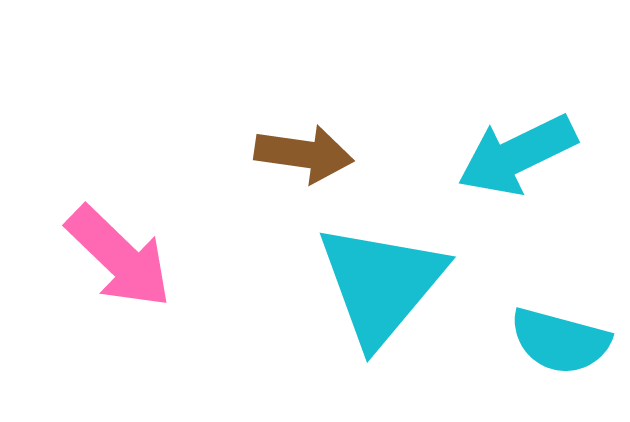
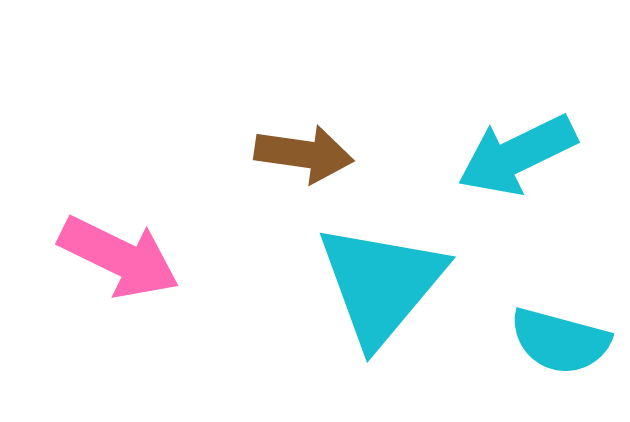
pink arrow: rotated 18 degrees counterclockwise
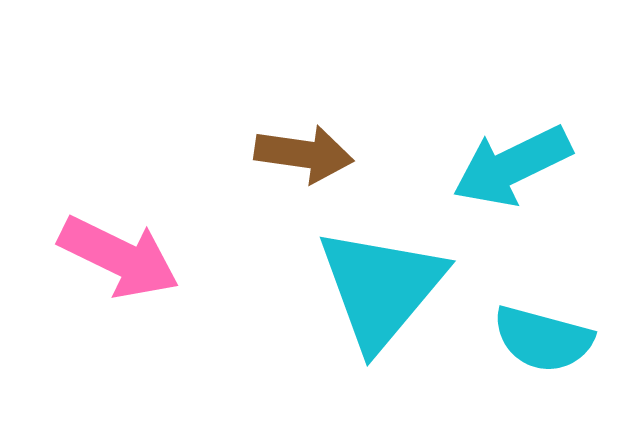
cyan arrow: moved 5 px left, 11 px down
cyan triangle: moved 4 px down
cyan semicircle: moved 17 px left, 2 px up
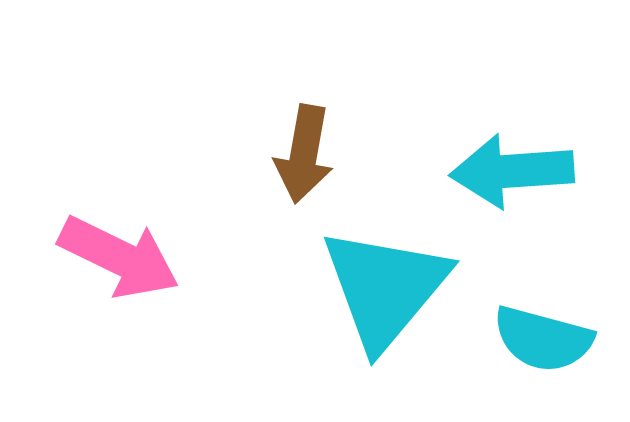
brown arrow: rotated 92 degrees clockwise
cyan arrow: moved 5 px down; rotated 22 degrees clockwise
cyan triangle: moved 4 px right
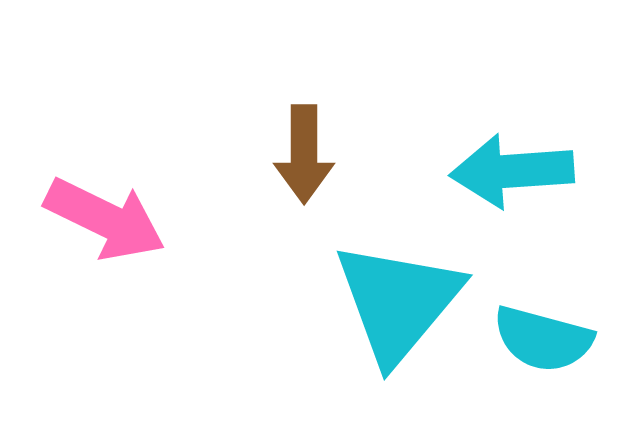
brown arrow: rotated 10 degrees counterclockwise
pink arrow: moved 14 px left, 38 px up
cyan triangle: moved 13 px right, 14 px down
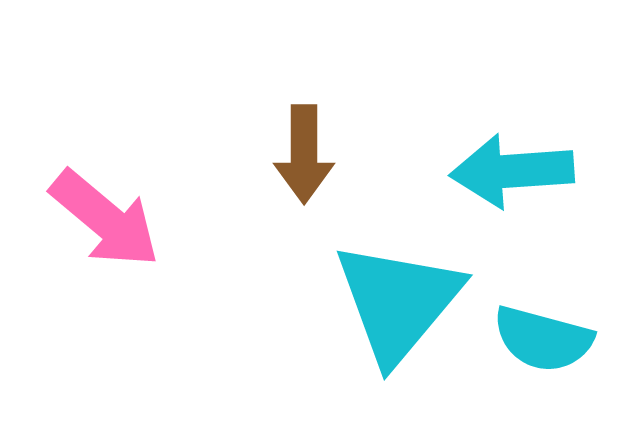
pink arrow: rotated 14 degrees clockwise
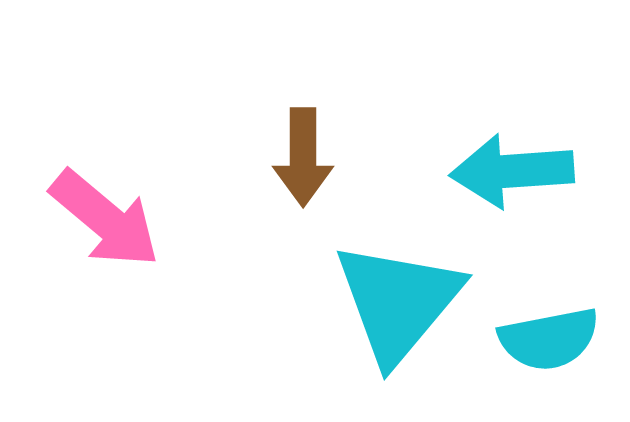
brown arrow: moved 1 px left, 3 px down
cyan semicircle: moved 6 px right; rotated 26 degrees counterclockwise
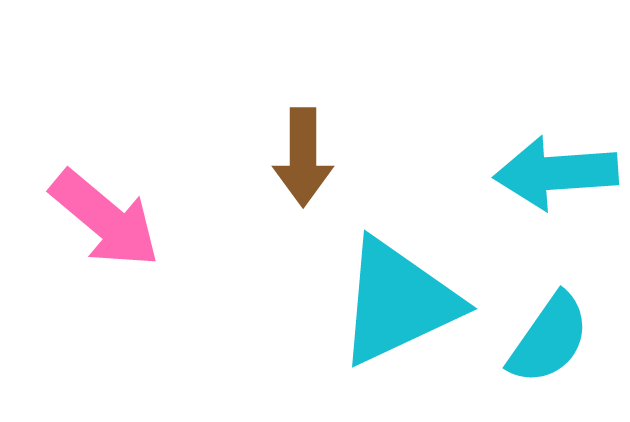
cyan arrow: moved 44 px right, 2 px down
cyan triangle: rotated 25 degrees clockwise
cyan semicircle: rotated 44 degrees counterclockwise
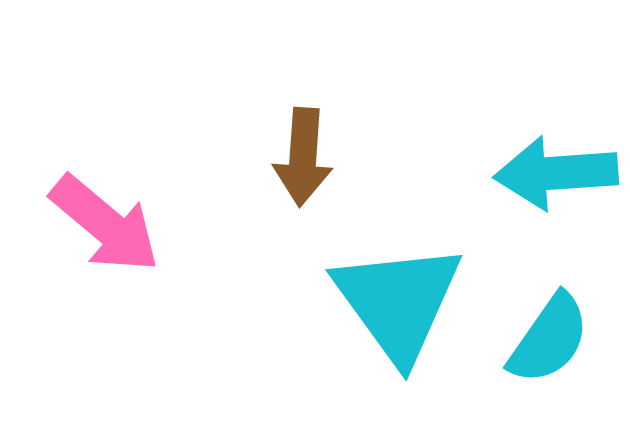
brown arrow: rotated 4 degrees clockwise
pink arrow: moved 5 px down
cyan triangle: rotated 41 degrees counterclockwise
